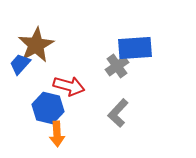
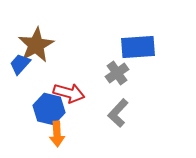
blue rectangle: moved 3 px right, 1 px up
gray cross: moved 7 px down
red arrow: moved 7 px down
blue hexagon: moved 1 px right, 1 px down
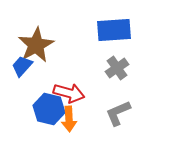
blue rectangle: moved 24 px left, 17 px up
blue trapezoid: moved 2 px right, 2 px down
gray cross: moved 5 px up
gray L-shape: rotated 24 degrees clockwise
orange arrow: moved 12 px right, 15 px up
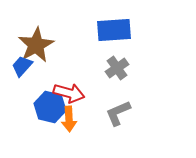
blue hexagon: moved 1 px right, 2 px up
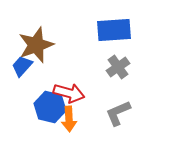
brown star: rotated 9 degrees clockwise
gray cross: moved 1 px right, 1 px up
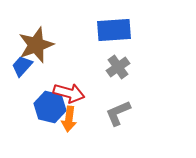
orange arrow: rotated 10 degrees clockwise
